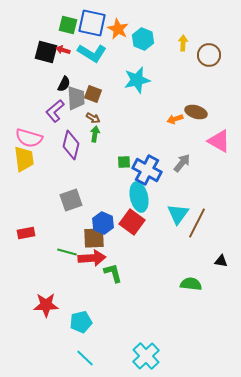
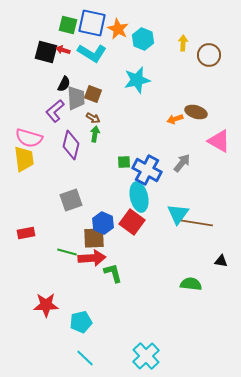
brown line at (197, 223): rotated 72 degrees clockwise
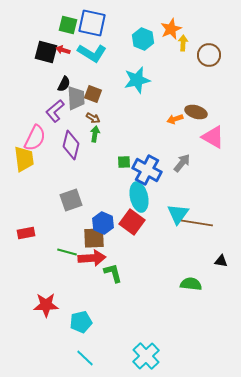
orange star at (118, 29): moved 53 px right; rotated 20 degrees clockwise
pink semicircle at (29, 138): moved 6 px right; rotated 80 degrees counterclockwise
pink triangle at (219, 141): moved 6 px left, 4 px up
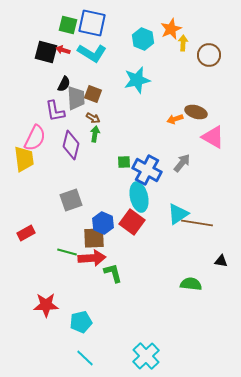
purple L-shape at (55, 111): rotated 60 degrees counterclockwise
cyan triangle at (178, 214): rotated 20 degrees clockwise
red rectangle at (26, 233): rotated 18 degrees counterclockwise
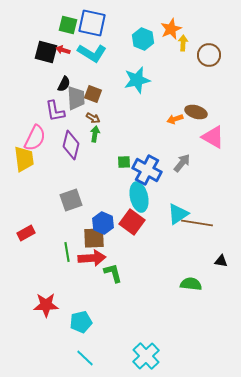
green line at (67, 252): rotated 66 degrees clockwise
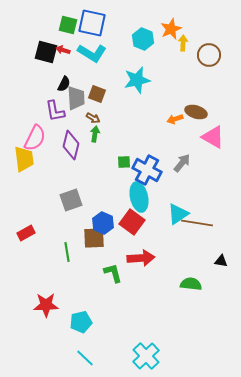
brown square at (93, 94): moved 4 px right
red arrow at (92, 258): moved 49 px right
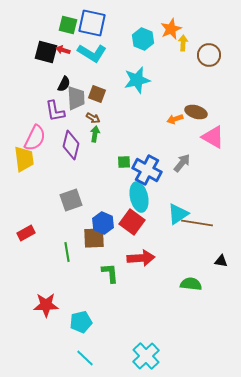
green L-shape at (113, 273): moved 3 px left; rotated 10 degrees clockwise
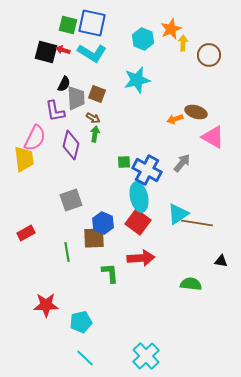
red square at (132, 222): moved 6 px right
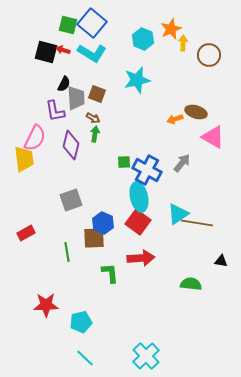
blue square at (92, 23): rotated 28 degrees clockwise
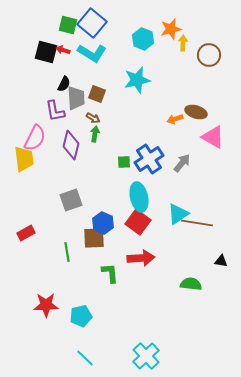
orange star at (171, 29): rotated 10 degrees clockwise
blue cross at (147, 170): moved 2 px right, 11 px up; rotated 28 degrees clockwise
cyan pentagon at (81, 322): moved 6 px up
